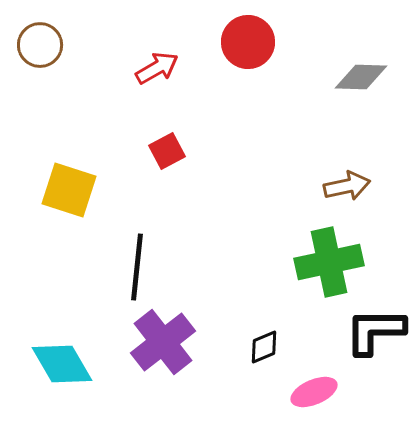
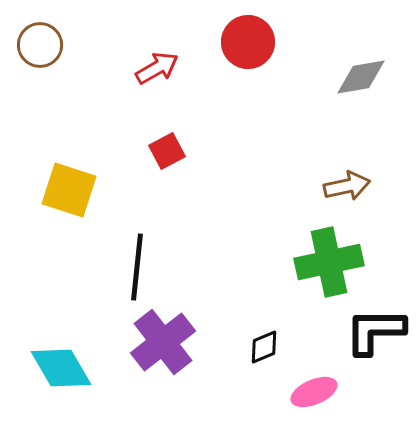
gray diamond: rotated 12 degrees counterclockwise
cyan diamond: moved 1 px left, 4 px down
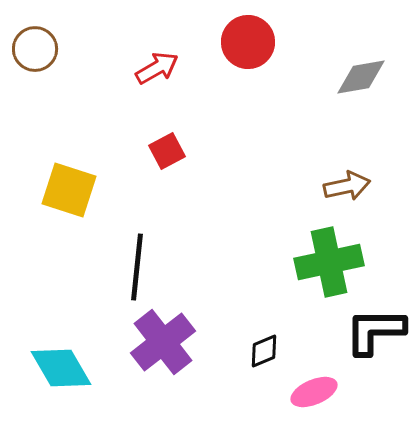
brown circle: moved 5 px left, 4 px down
black diamond: moved 4 px down
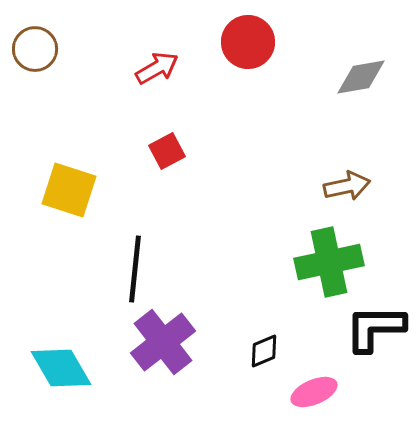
black line: moved 2 px left, 2 px down
black L-shape: moved 3 px up
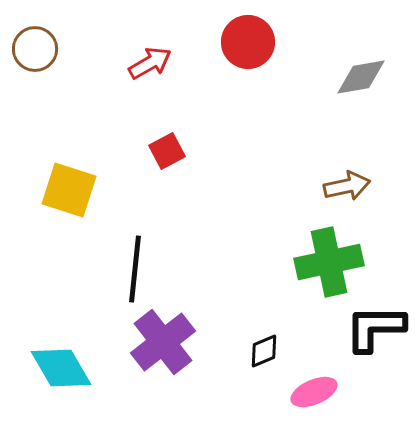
red arrow: moved 7 px left, 5 px up
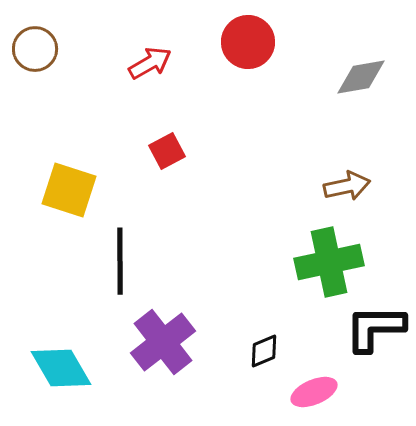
black line: moved 15 px left, 8 px up; rotated 6 degrees counterclockwise
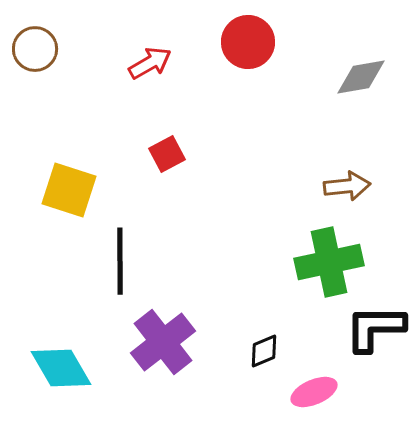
red square: moved 3 px down
brown arrow: rotated 6 degrees clockwise
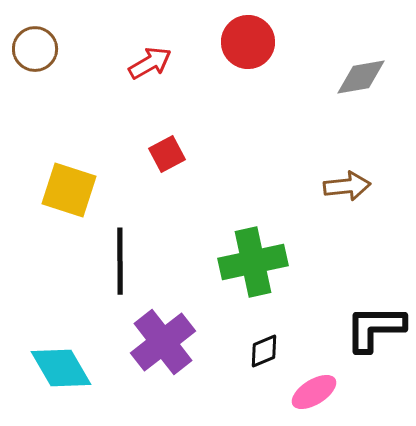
green cross: moved 76 px left
pink ellipse: rotated 9 degrees counterclockwise
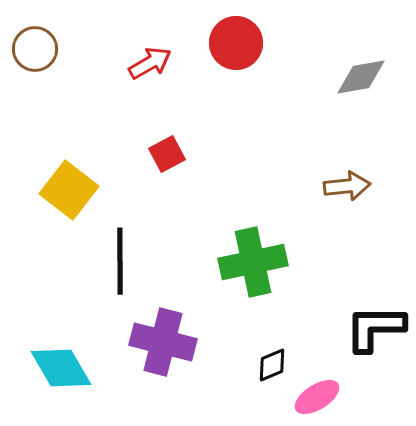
red circle: moved 12 px left, 1 px down
yellow square: rotated 20 degrees clockwise
purple cross: rotated 38 degrees counterclockwise
black diamond: moved 8 px right, 14 px down
pink ellipse: moved 3 px right, 5 px down
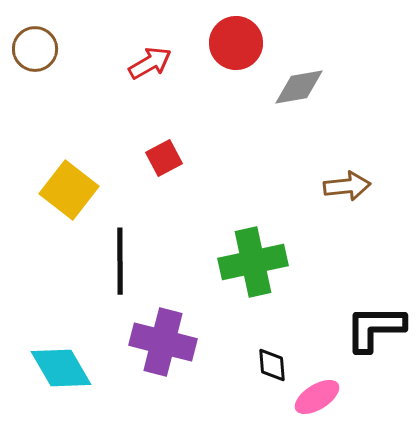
gray diamond: moved 62 px left, 10 px down
red square: moved 3 px left, 4 px down
black diamond: rotated 72 degrees counterclockwise
